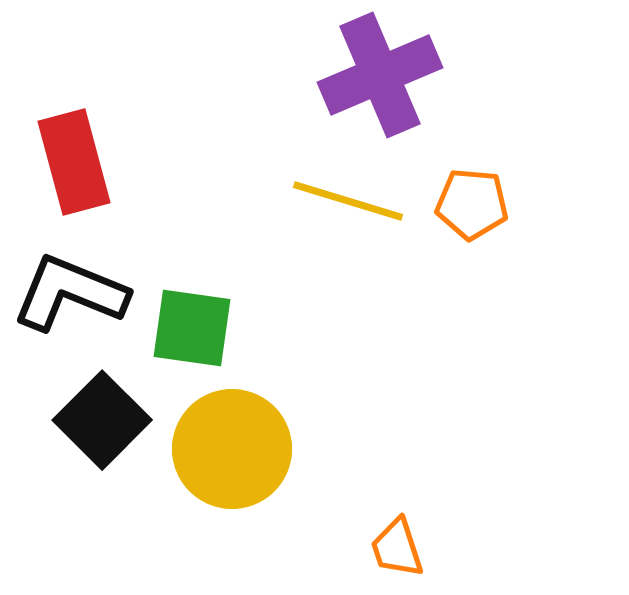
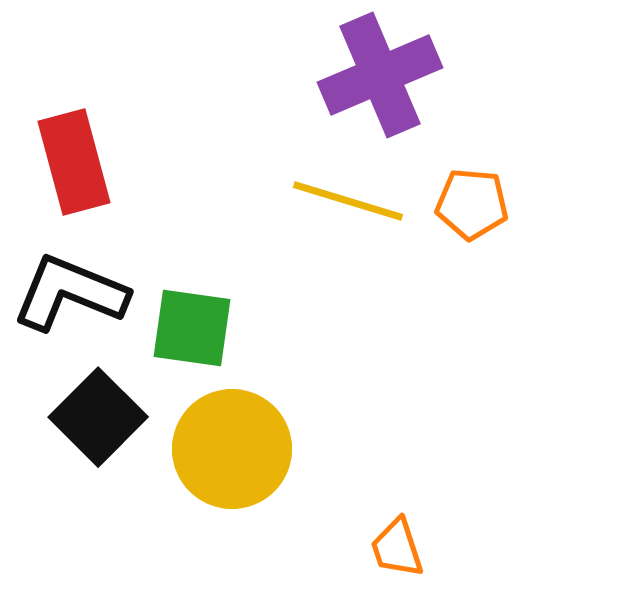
black square: moved 4 px left, 3 px up
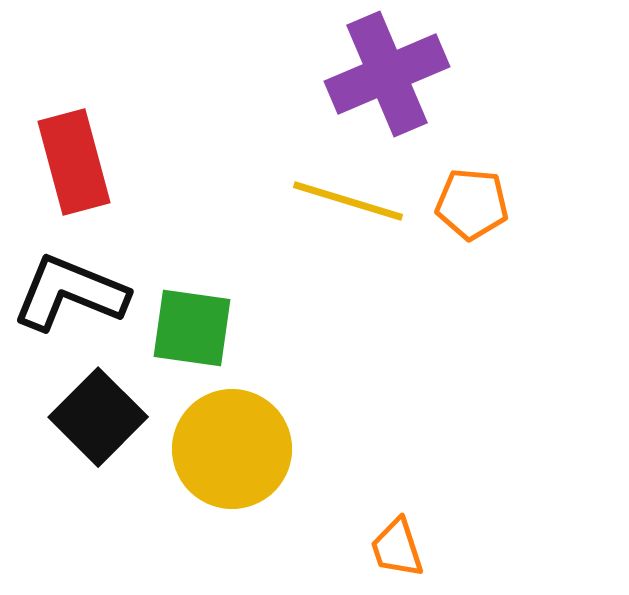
purple cross: moved 7 px right, 1 px up
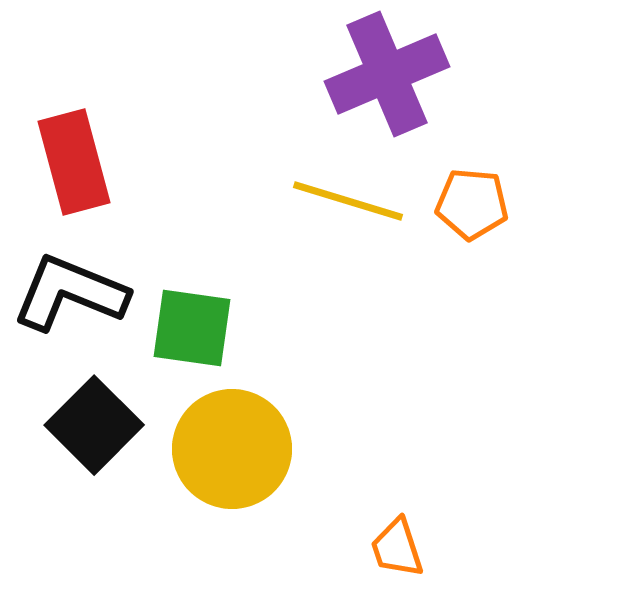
black square: moved 4 px left, 8 px down
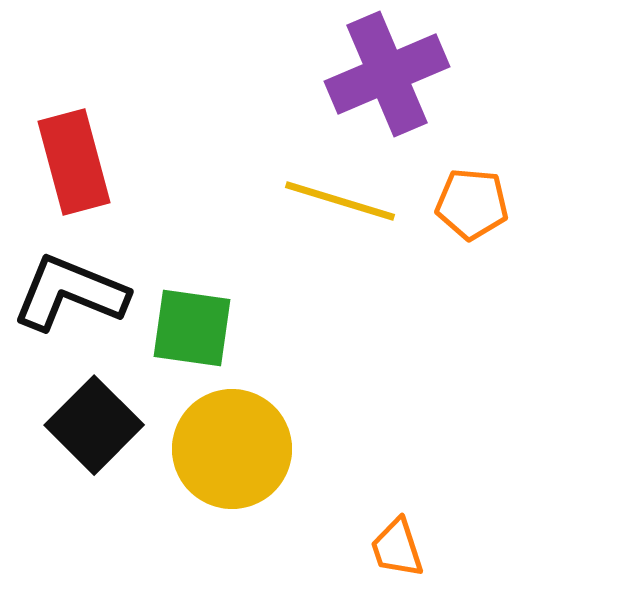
yellow line: moved 8 px left
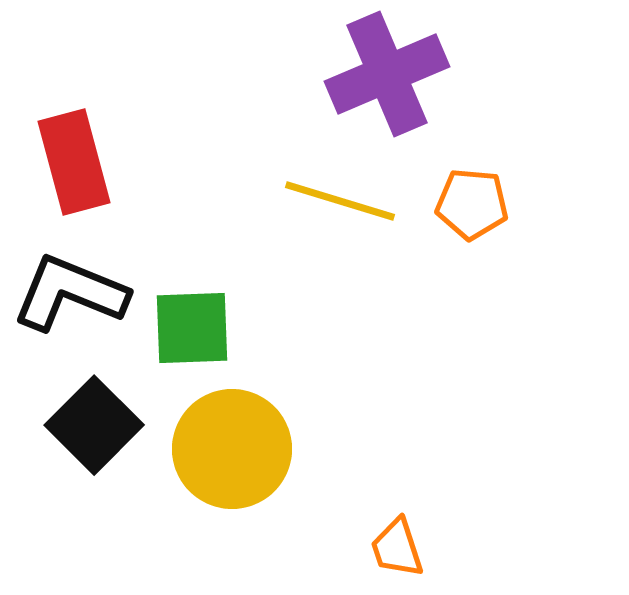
green square: rotated 10 degrees counterclockwise
